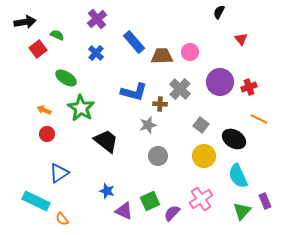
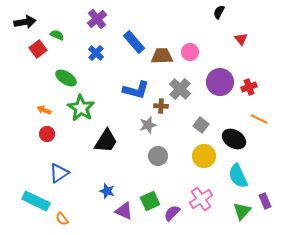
blue L-shape: moved 2 px right, 2 px up
brown cross: moved 1 px right, 2 px down
black trapezoid: rotated 84 degrees clockwise
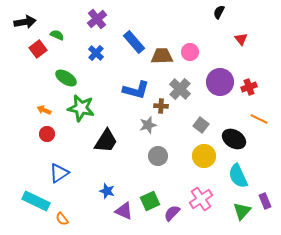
green star: rotated 20 degrees counterclockwise
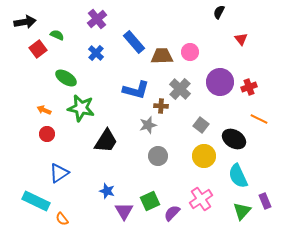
purple triangle: rotated 36 degrees clockwise
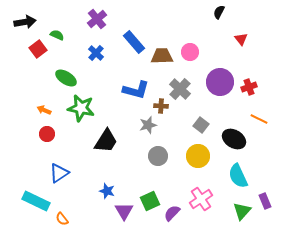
yellow circle: moved 6 px left
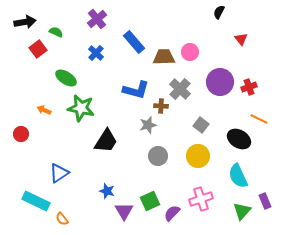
green semicircle: moved 1 px left, 3 px up
brown trapezoid: moved 2 px right, 1 px down
red circle: moved 26 px left
black ellipse: moved 5 px right
pink cross: rotated 15 degrees clockwise
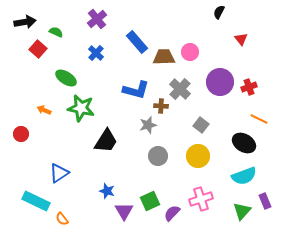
blue rectangle: moved 3 px right
red square: rotated 12 degrees counterclockwise
black ellipse: moved 5 px right, 4 px down
cyan semicircle: moved 6 px right; rotated 85 degrees counterclockwise
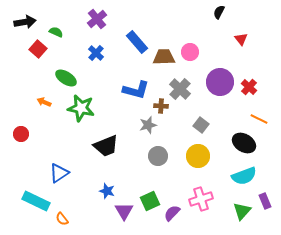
red cross: rotated 28 degrees counterclockwise
orange arrow: moved 8 px up
black trapezoid: moved 5 px down; rotated 36 degrees clockwise
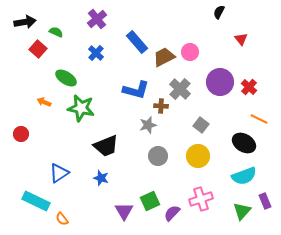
brown trapezoid: rotated 25 degrees counterclockwise
blue star: moved 6 px left, 13 px up
